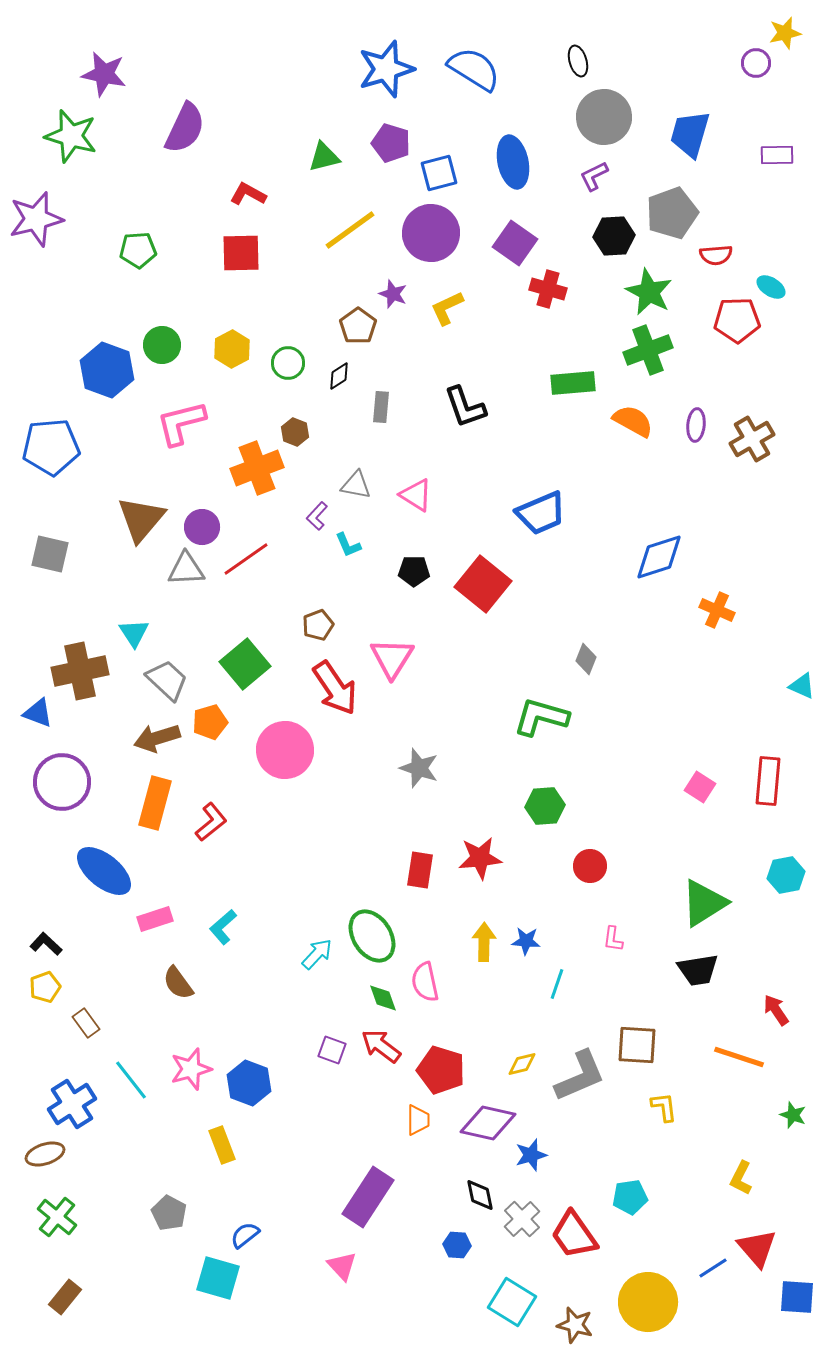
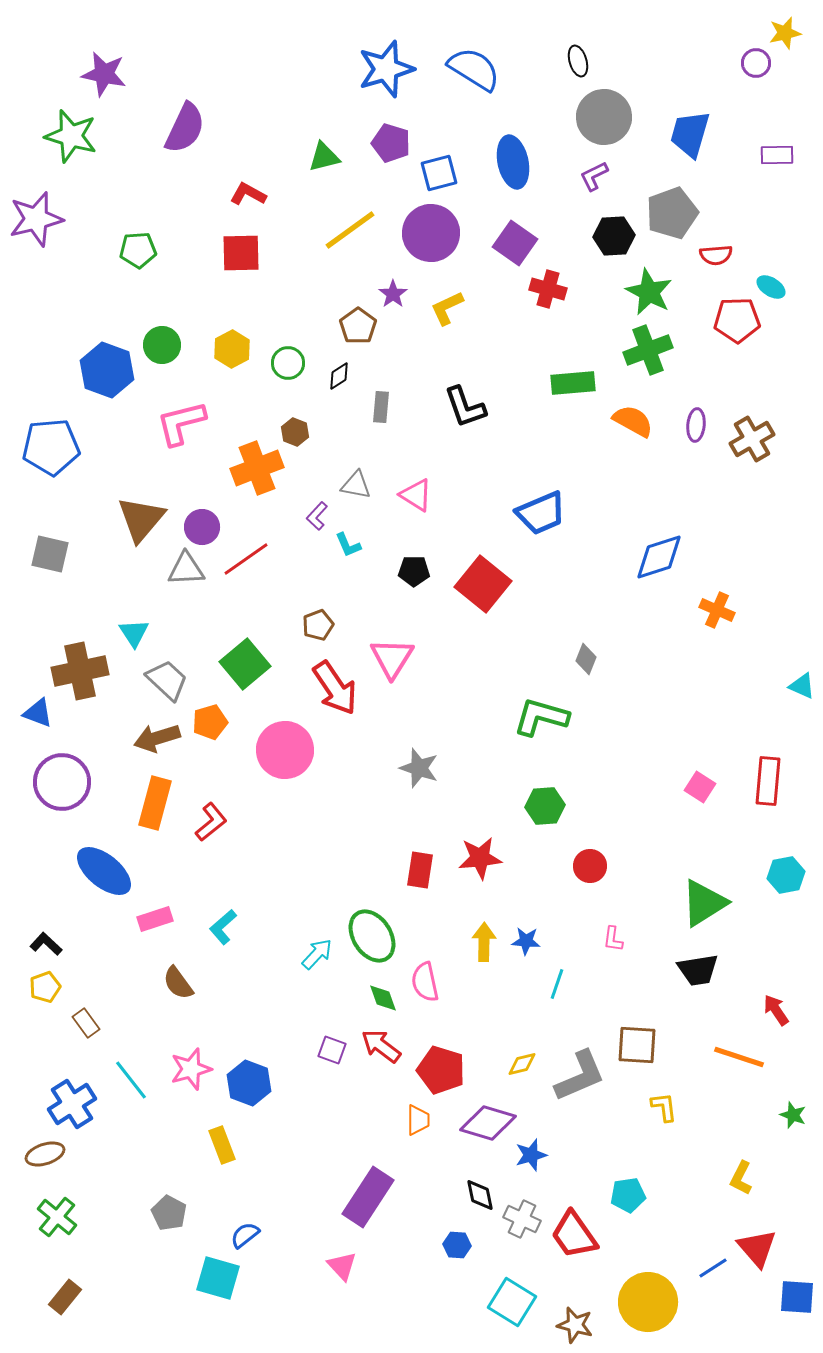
purple star at (393, 294): rotated 16 degrees clockwise
purple diamond at (488, 1123): rotated 4 degrees clockwise
cyan pentagon at (630, 1197): moved 2 px left, 2 px up
gray cross at (522, 1219): rotated 21 degrees counterclockwise
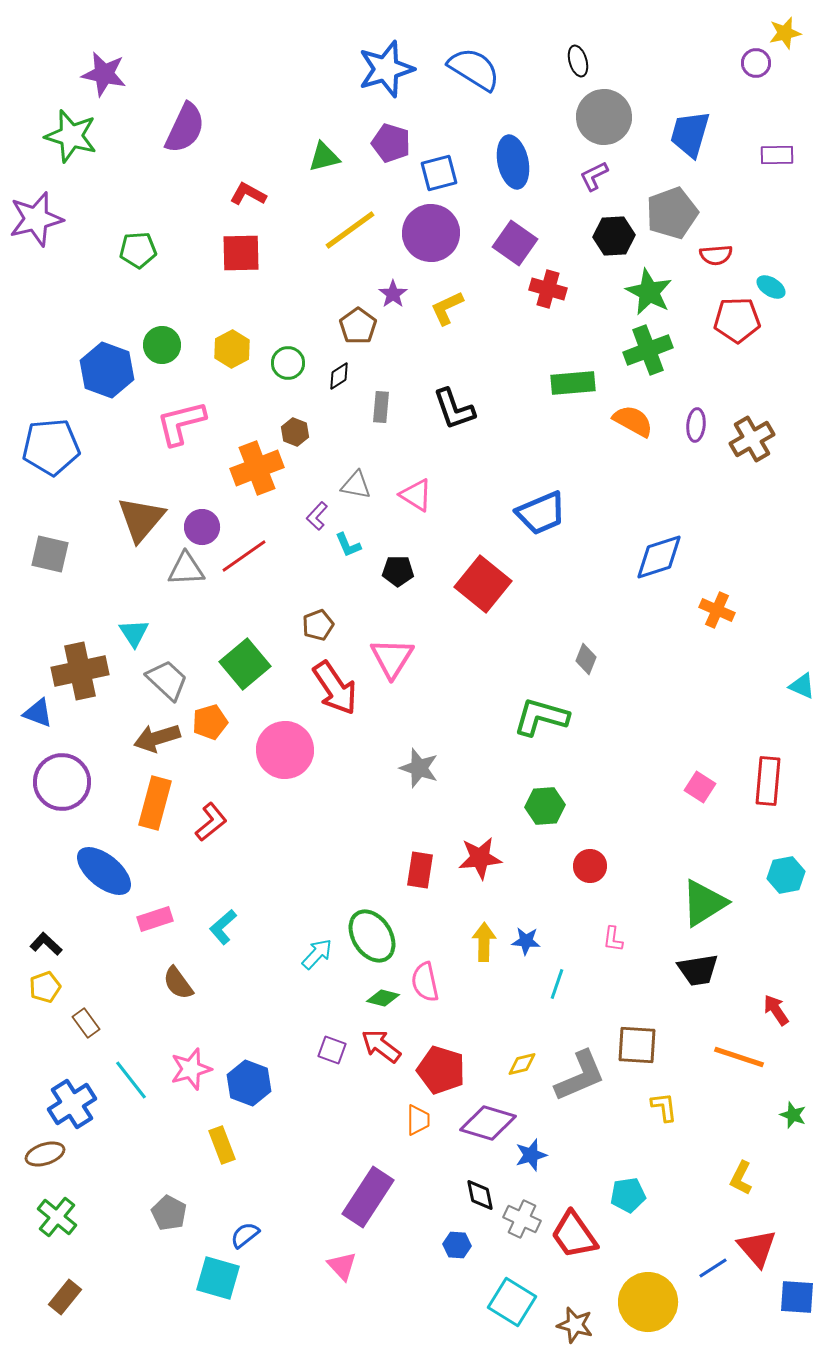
black L-shape at (465, 407): moved 11 px left, 2 px down
red line at (246, 559): moved 2 px left, 3 px up
black pentagon at (414, 571): moved 16 px left
green diamond at (383, 998): rotated 56 degrees counterclockwise
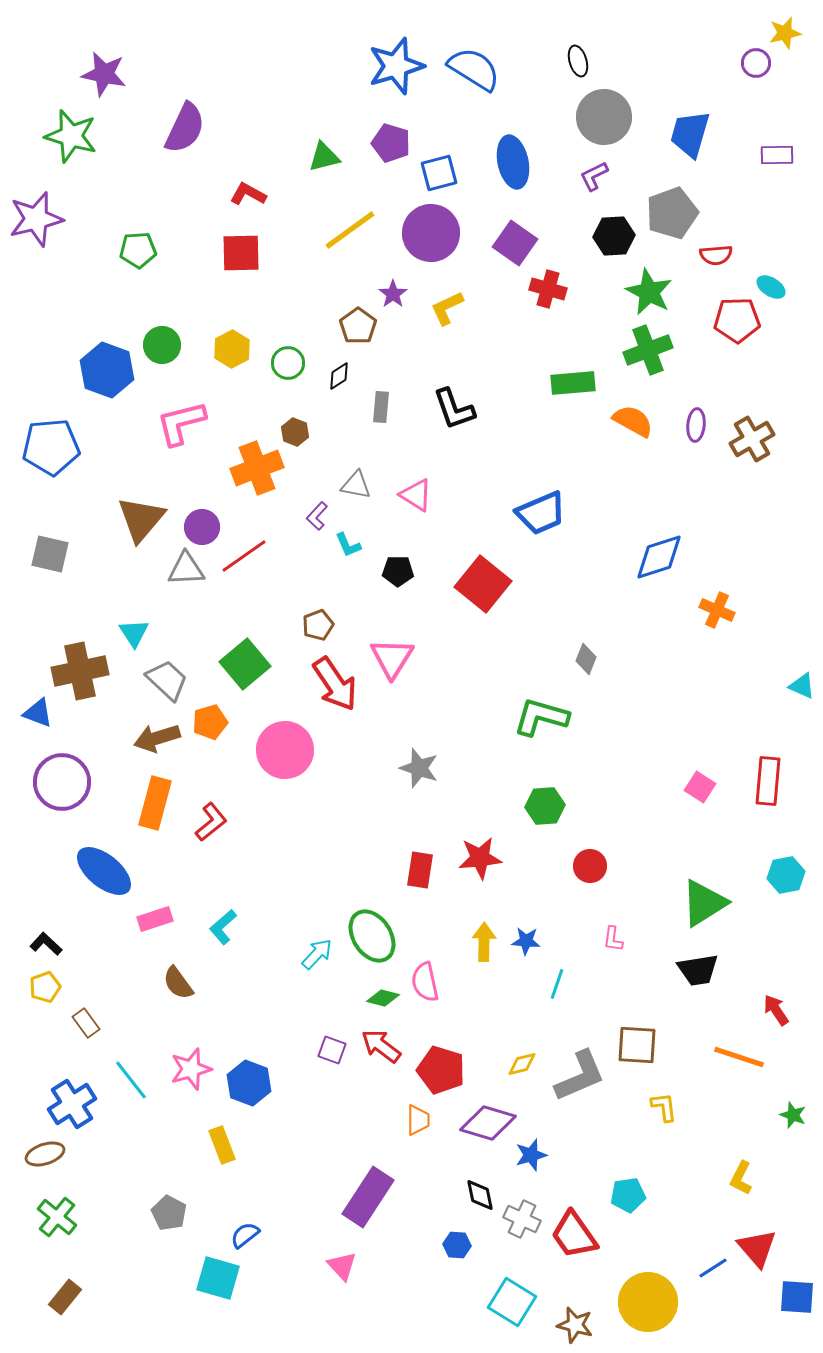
blue star at (386, 69): moved 10 px right, 3 px up
red arrow at (335, 688): moved 4 px up
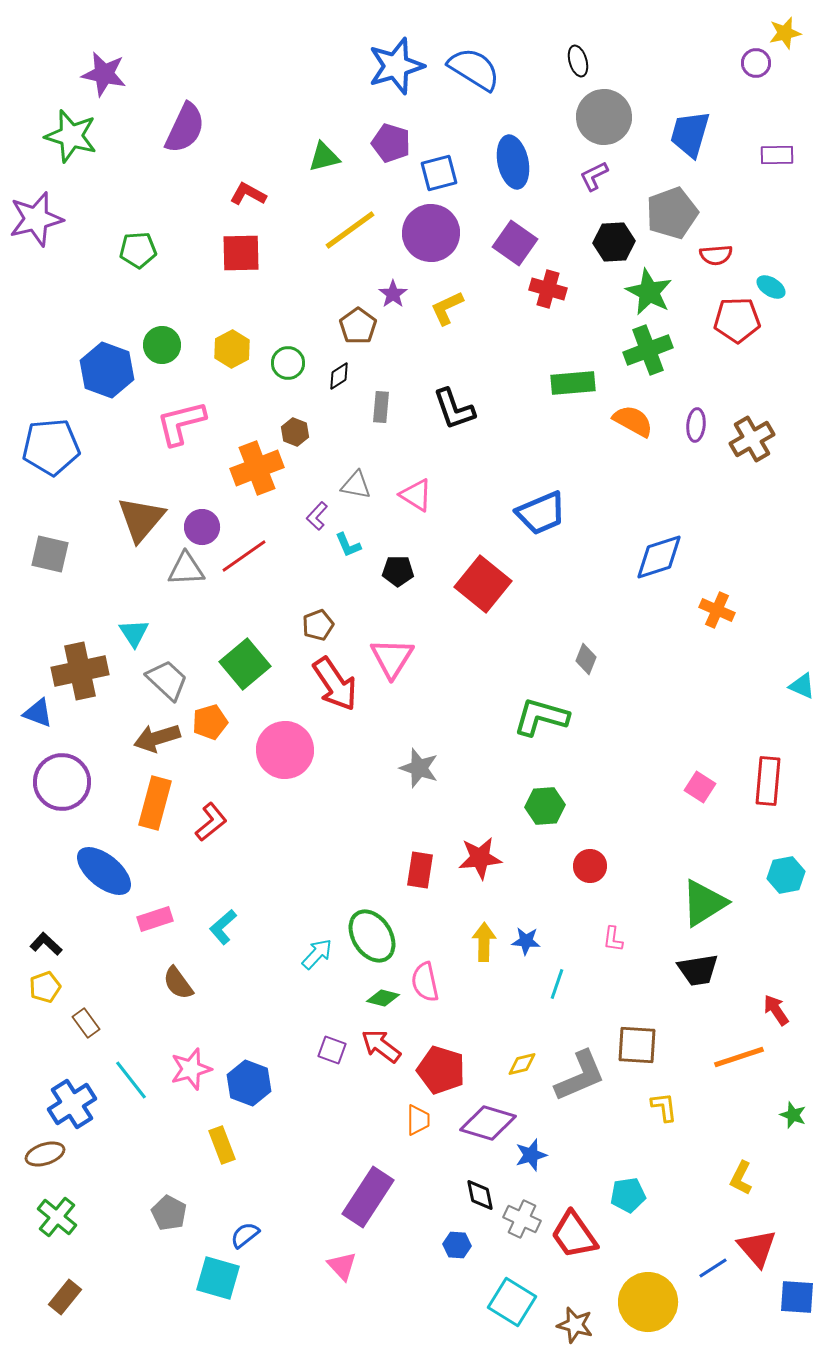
black hexagon at (614, 236): moved 6 px down
orange line at (739, 1057): rotated 36 degrees counterclockwise
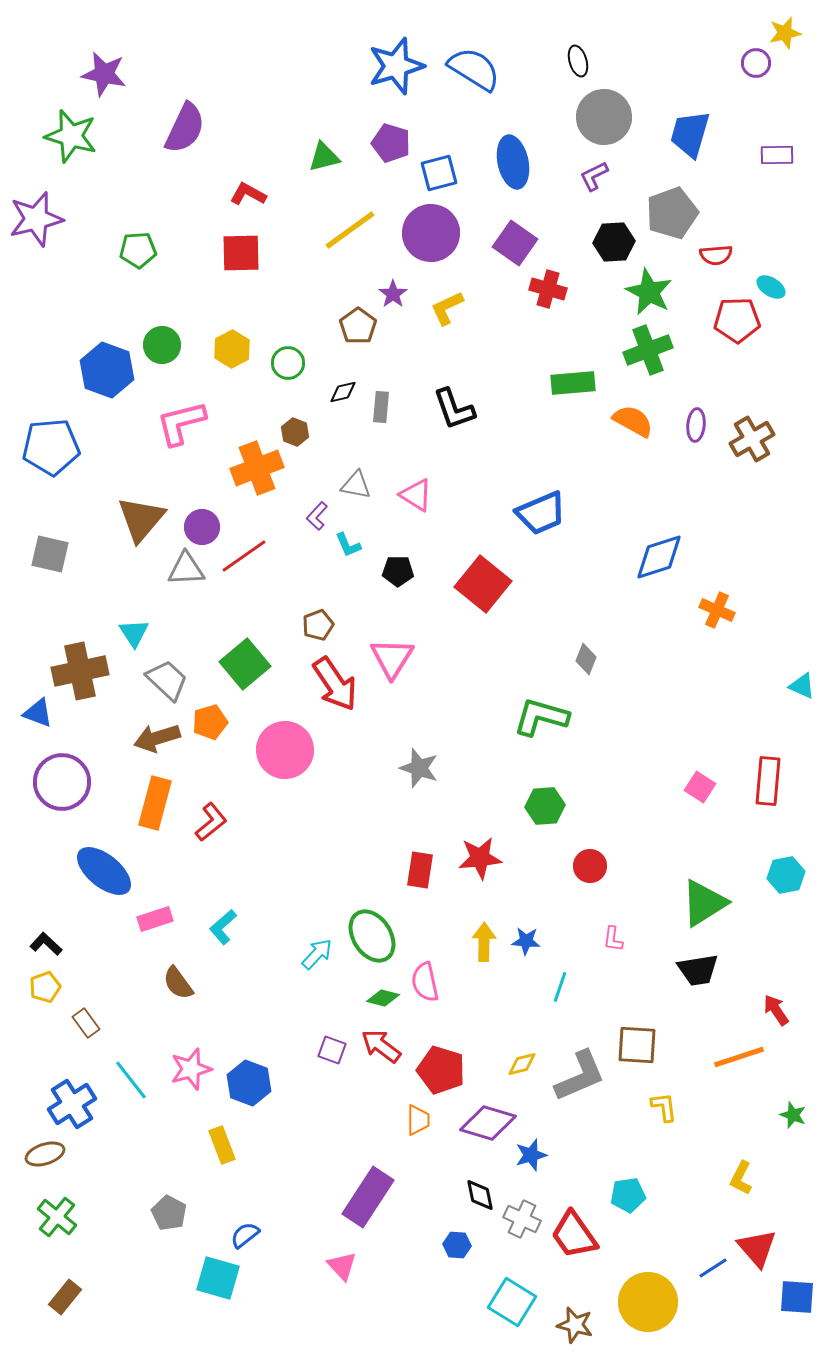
black diamond at (339, 376): moved 4 px right, 16 px down; rotated 20 degrees clockwise
cyan line at (557, 984): moved 3 px right, 3 px down
